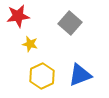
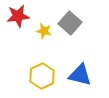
yellow star: moved 14 px right, 13 px up
blue triangle: rotated 35 degrees clockwise
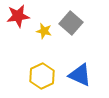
gray square: moved 1 px right
blue triangle: rotated 10 degrees clockwise
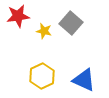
blue triangle: moved 4 px right, 5 px down
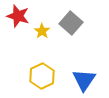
red star: rotated 25 degrees clockwise
yellow star: moved 2 px left; rotated 21 degrees clockwise
blue triangle: rotated 40 degrees clockwise
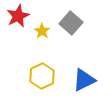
red star: rotated 30 degrees clockwise
blue triangle: rotated 30 degrees clockwise
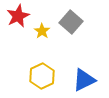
gray square: moved 1 px up
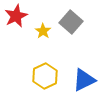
red star: moved 2 px left
yellow star: moved 1 px right
yellow hexagon: moved 3 px right
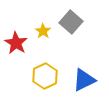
red star: moved 27 px down; rotated 15 degrees counterclockwise
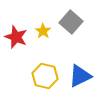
red star: moved 6 px up; rotated 10 degrees counterclockwise
yellow hexagon: rotated 20 degrees counterclockwise
blue triangle: moved 4 px left, 4 px up
